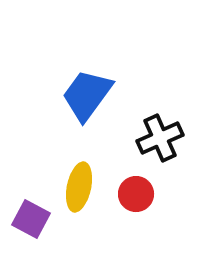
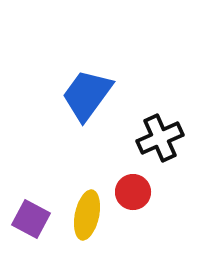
yellow ellipse: moved 8 px right, 28 px down
red circle: moved 3 px left, 2 px up
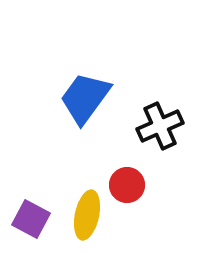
blue trapezoid: moved 2 px left, 3 px down
black cross: moved 12 px up
red circle: moved 6 px left, 7 px up
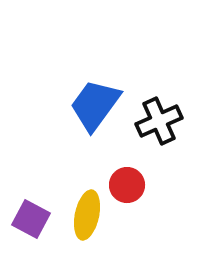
blue trapezoid: moved 10 px right, 7 px down
black cross: moved 1 px left, 5 px up
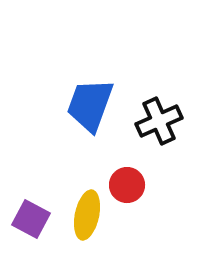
blue trapezoid: moved 5 px left; rotated 16 degrees counterclockwise
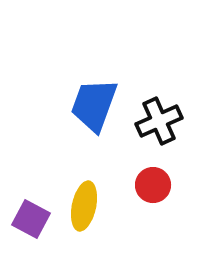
blue trapezoid: moved 4 px right
red circle: moved 26 px right
yellow ellipse: moved 3 px left, 9 px up
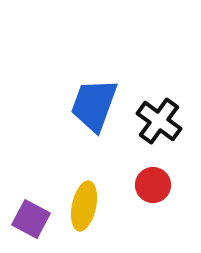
black cross: rotated 30 degrees counterclockwise
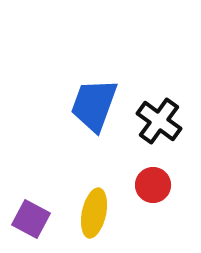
yellow ellipse: moved 10 px right, 7 px down
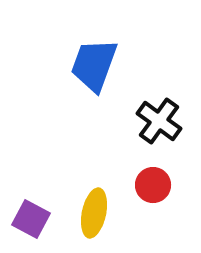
blue trapezoid: moved 40 px up
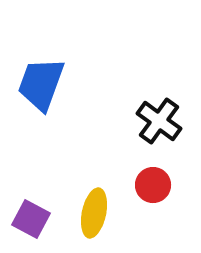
blue trapezoid: moved 53 px left, 19 px down
